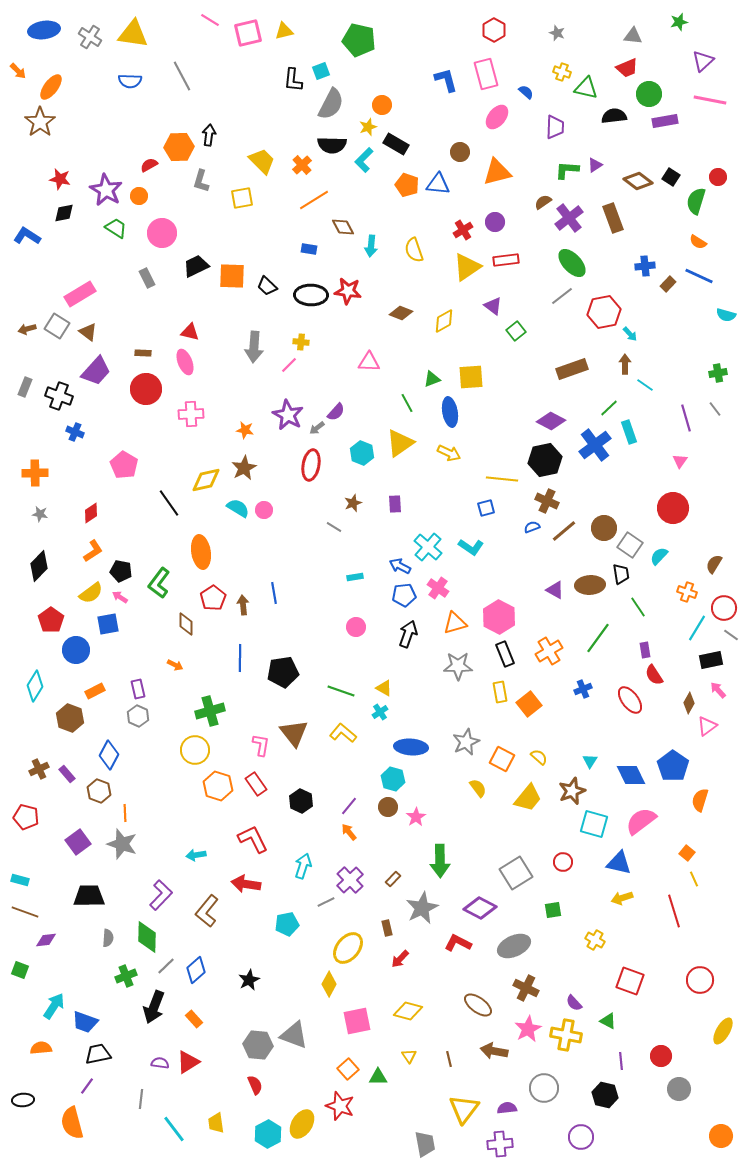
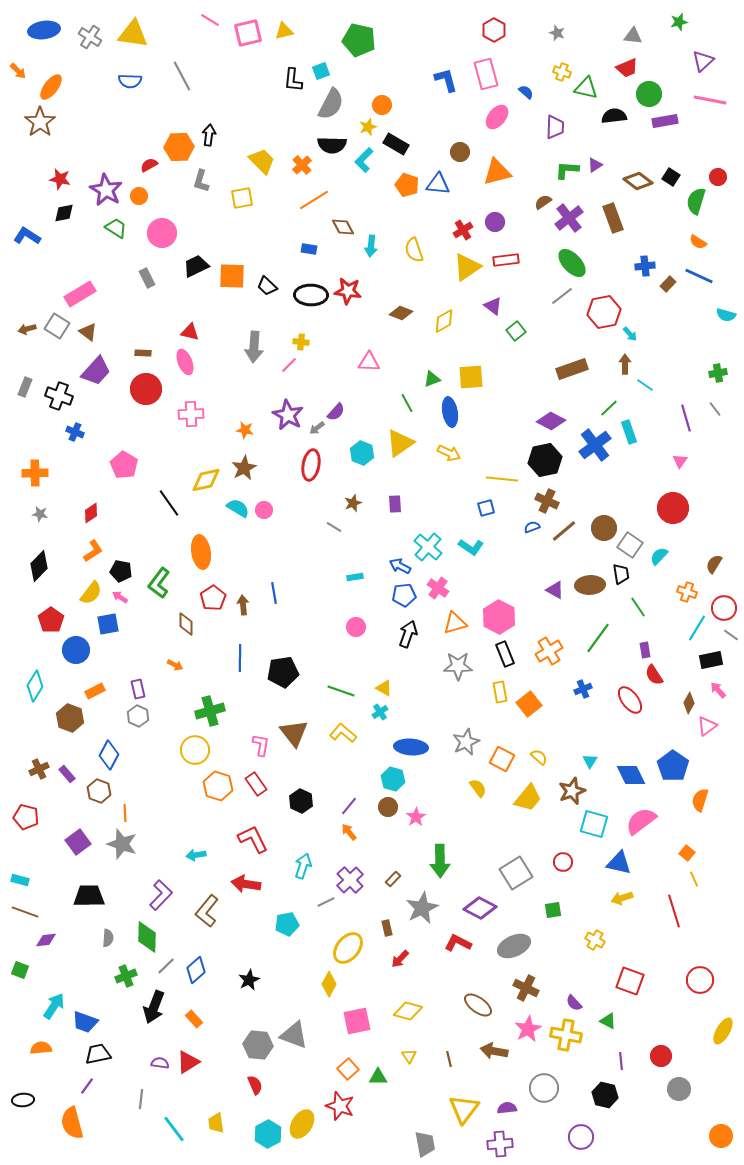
yellow semicircle at (91, 593): rotated 15 degrees counterclockwise
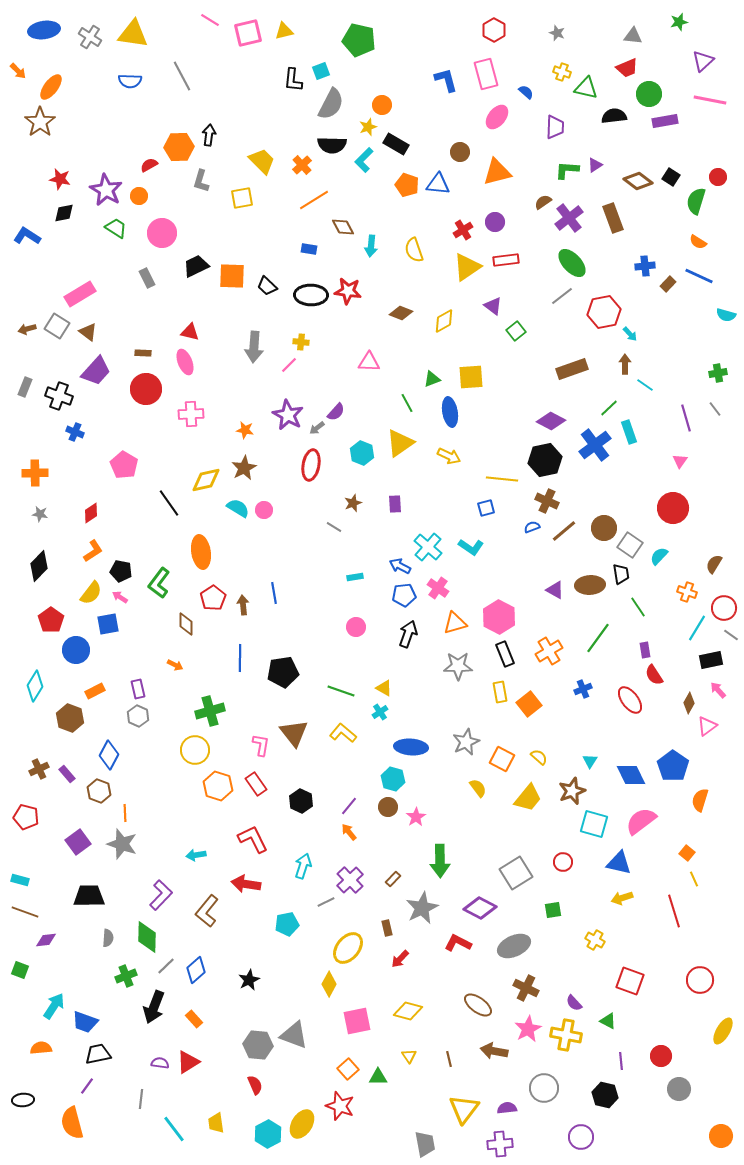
yellow arrow at (449, 453): moved 3 px down
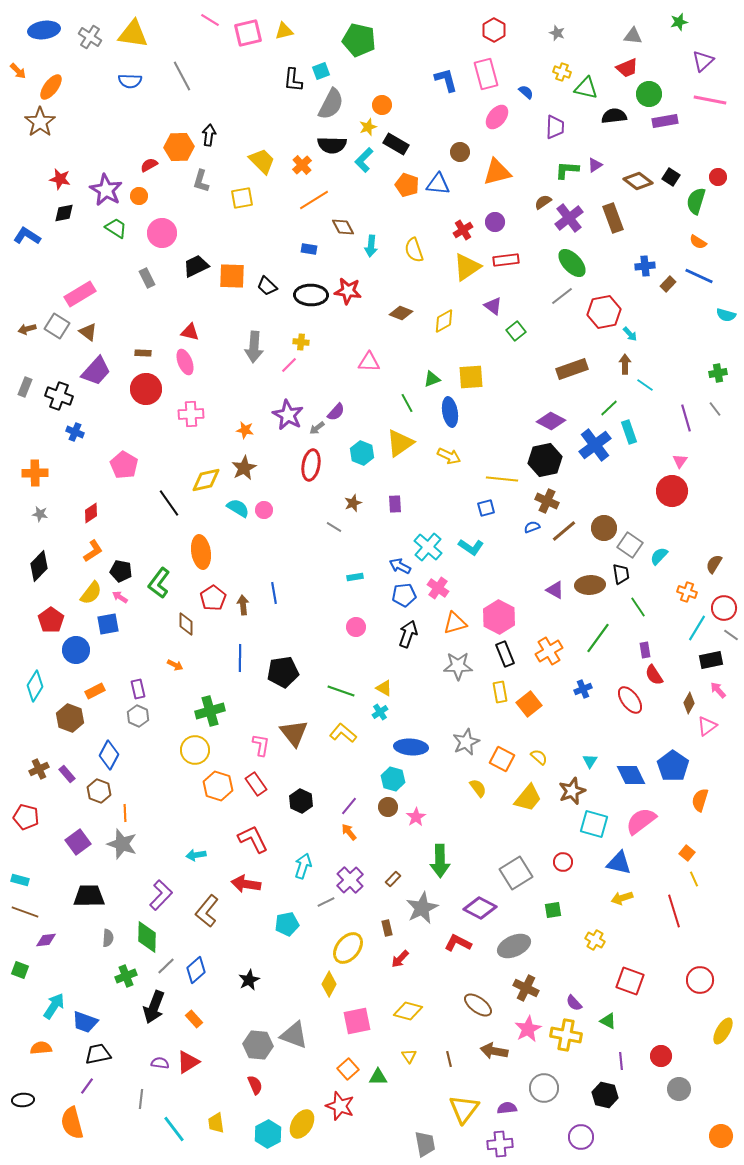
red circle at (673, 508): moved 1 px left, 17 px up
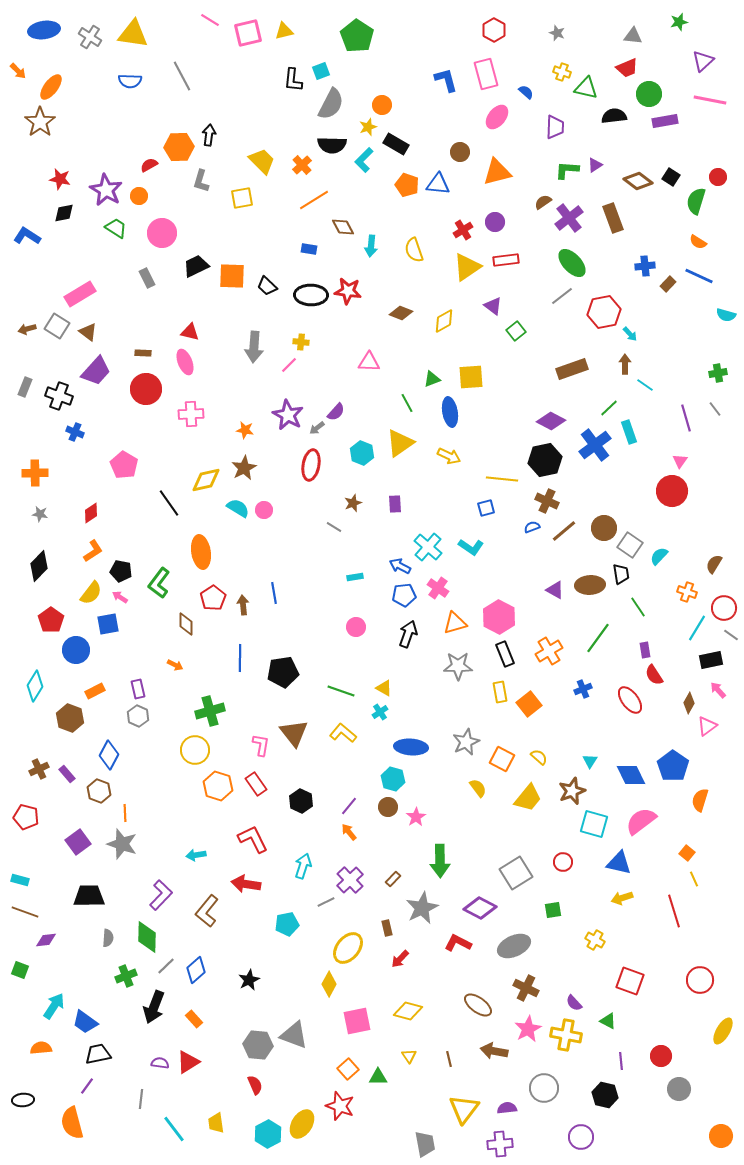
green pentagon at (359, 40): moved 2 px left, 4 px up; rotated 20 degrees clockwise
blue trapezoid at (85, 1022): rotated 16 degrees clockwise
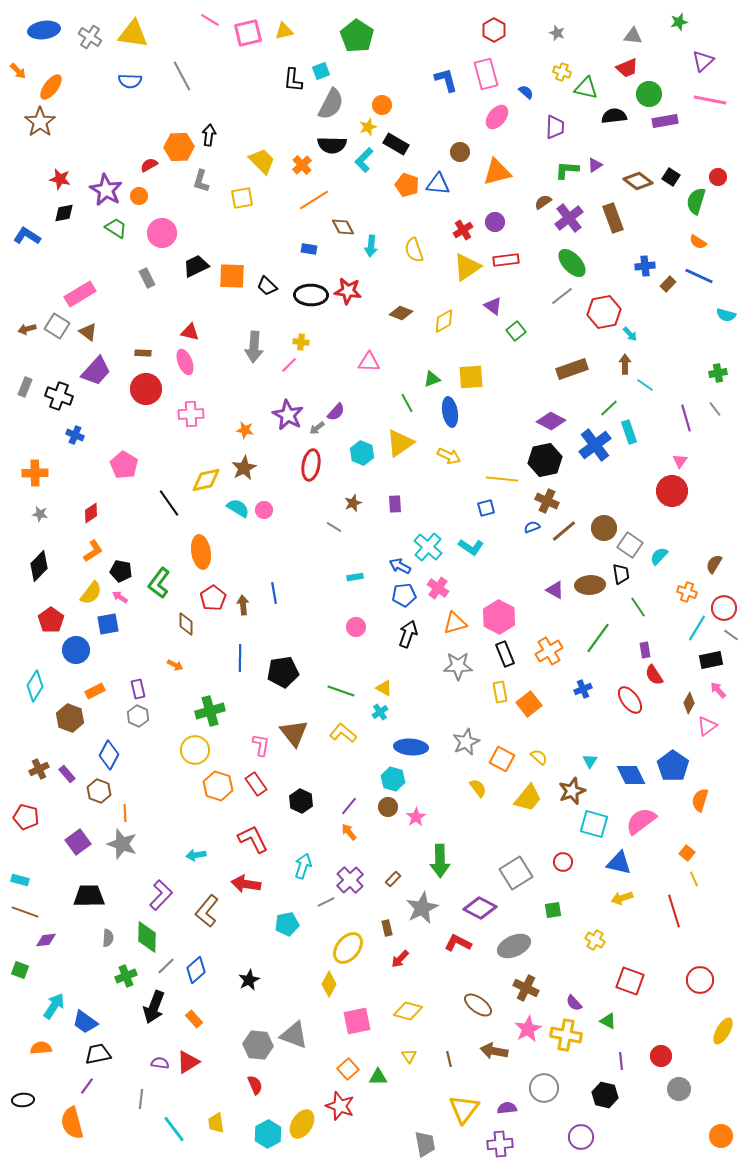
blue cross at (75, 432): moved 3 px down
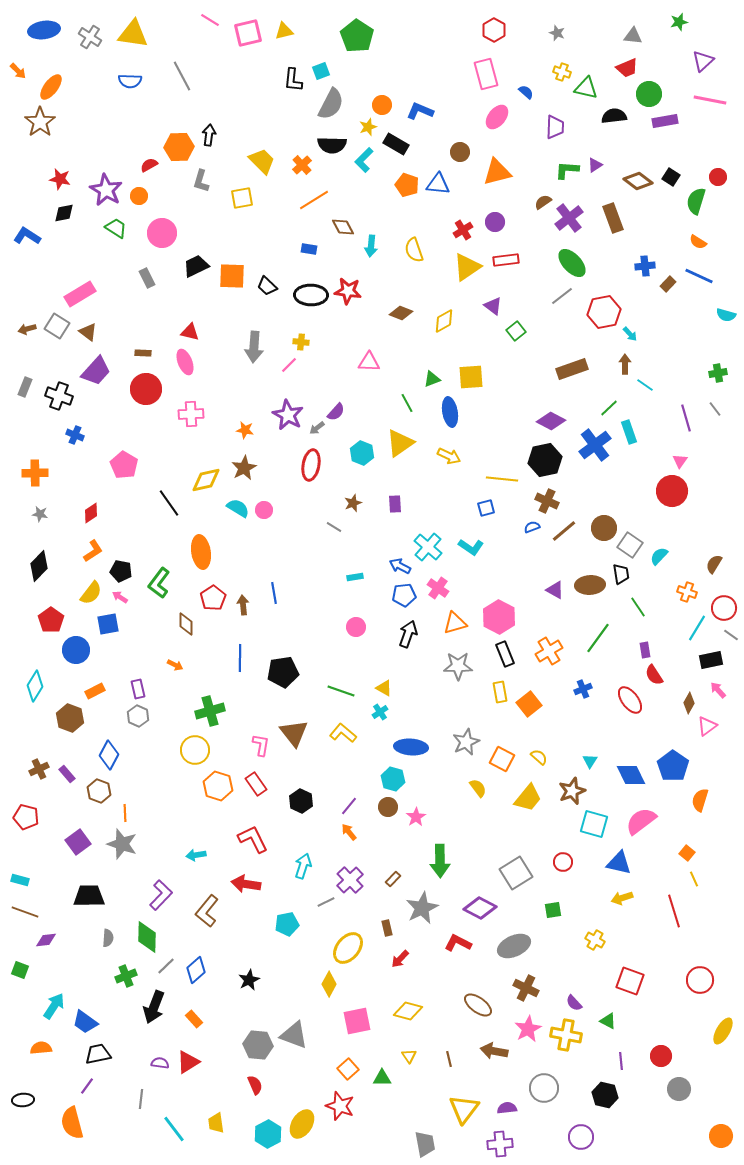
blue L-shape at (446, 80): moved 26 px left, 31 px down; rotated 52 degrees counterclockwise
green triangle at (378, 1077): moved 4 px right, 1 px down
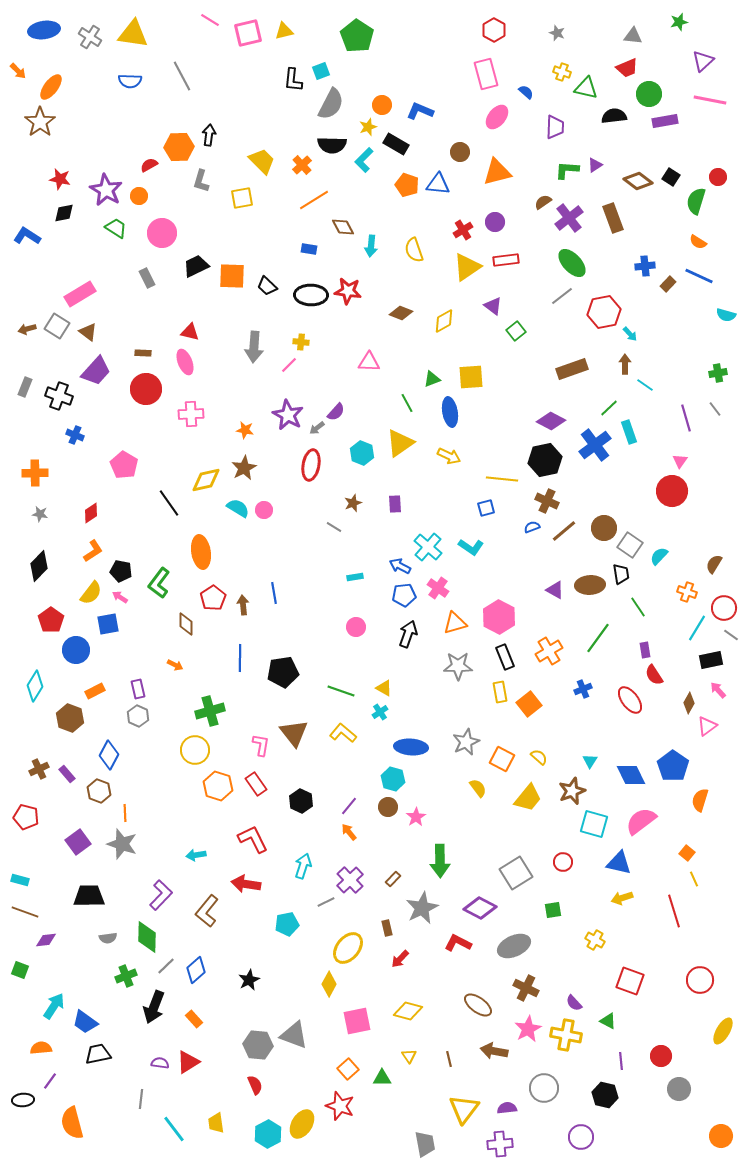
black rectangle at (505, 654): moved 3 px down
gray semicircle at (108, 938): rotated 78 degrees clockwise
purple line at (87, 1086): moved 37 px left, 5 px up
